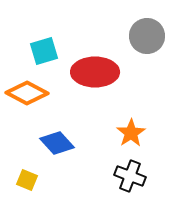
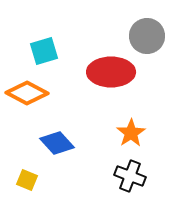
red ellipse: moved 16 px right
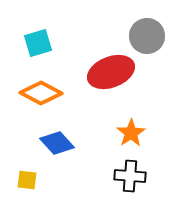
cyan square: moved 6 px left, 8 px up
red ellipse: rotated 21 degrees counterclockwise
orange diamond: moved 14 px right
black cross: rotated 16 degrees counterclockwise
yellow square: rotated 15 degrees counterclockwise
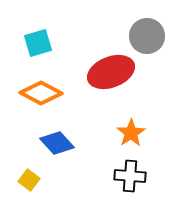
yellow square: moved 2 px right; rotated 30 degrees clockwise
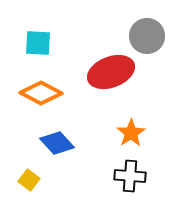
cyan square: rotated 20 degrees clockwise
